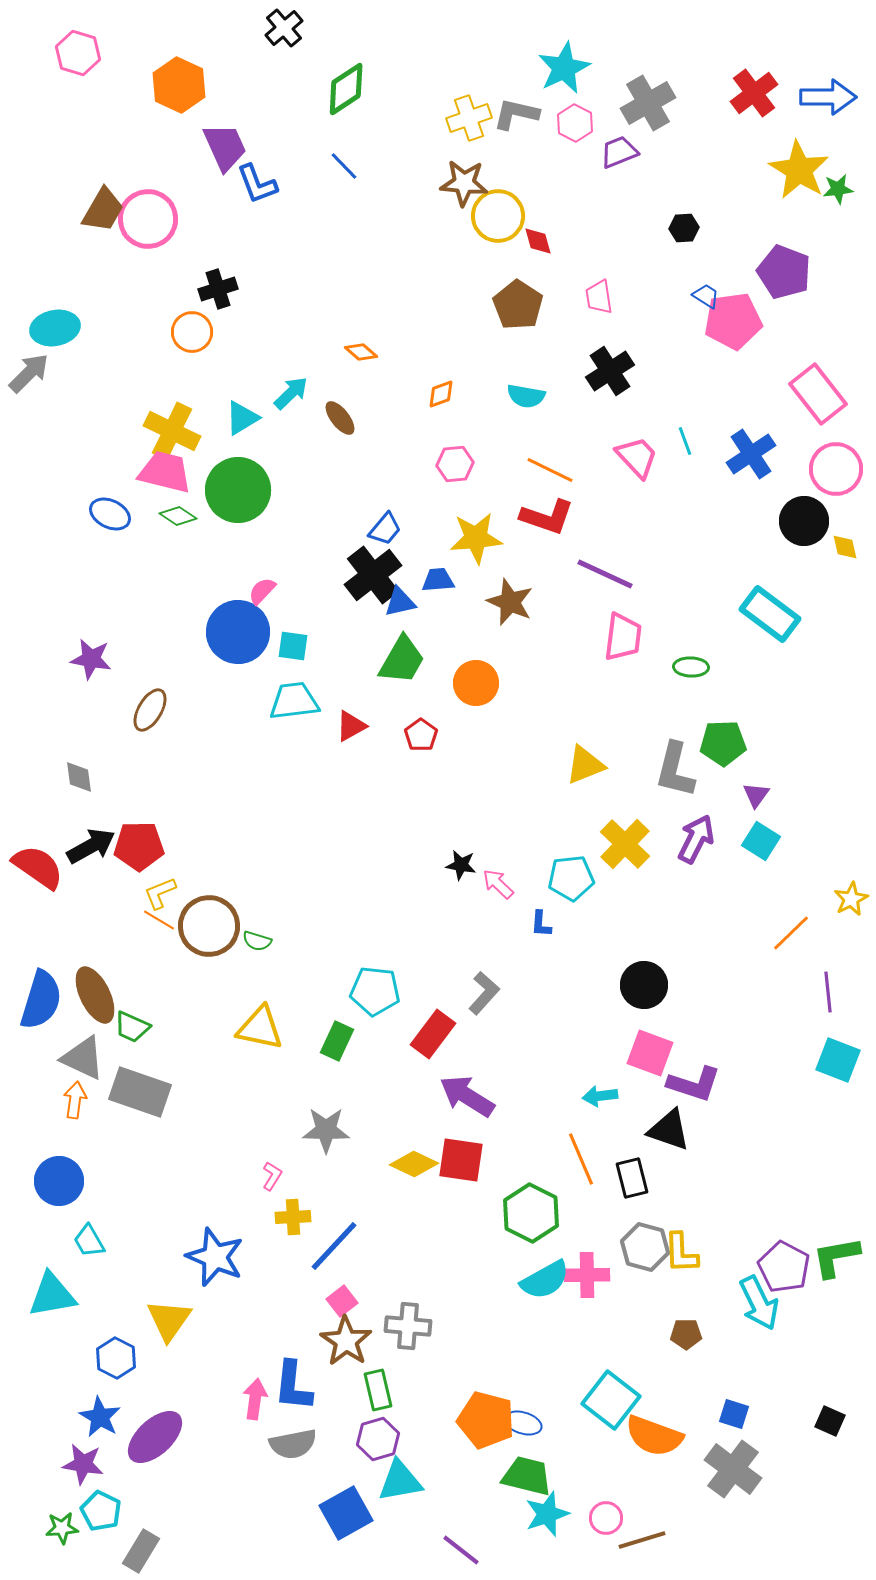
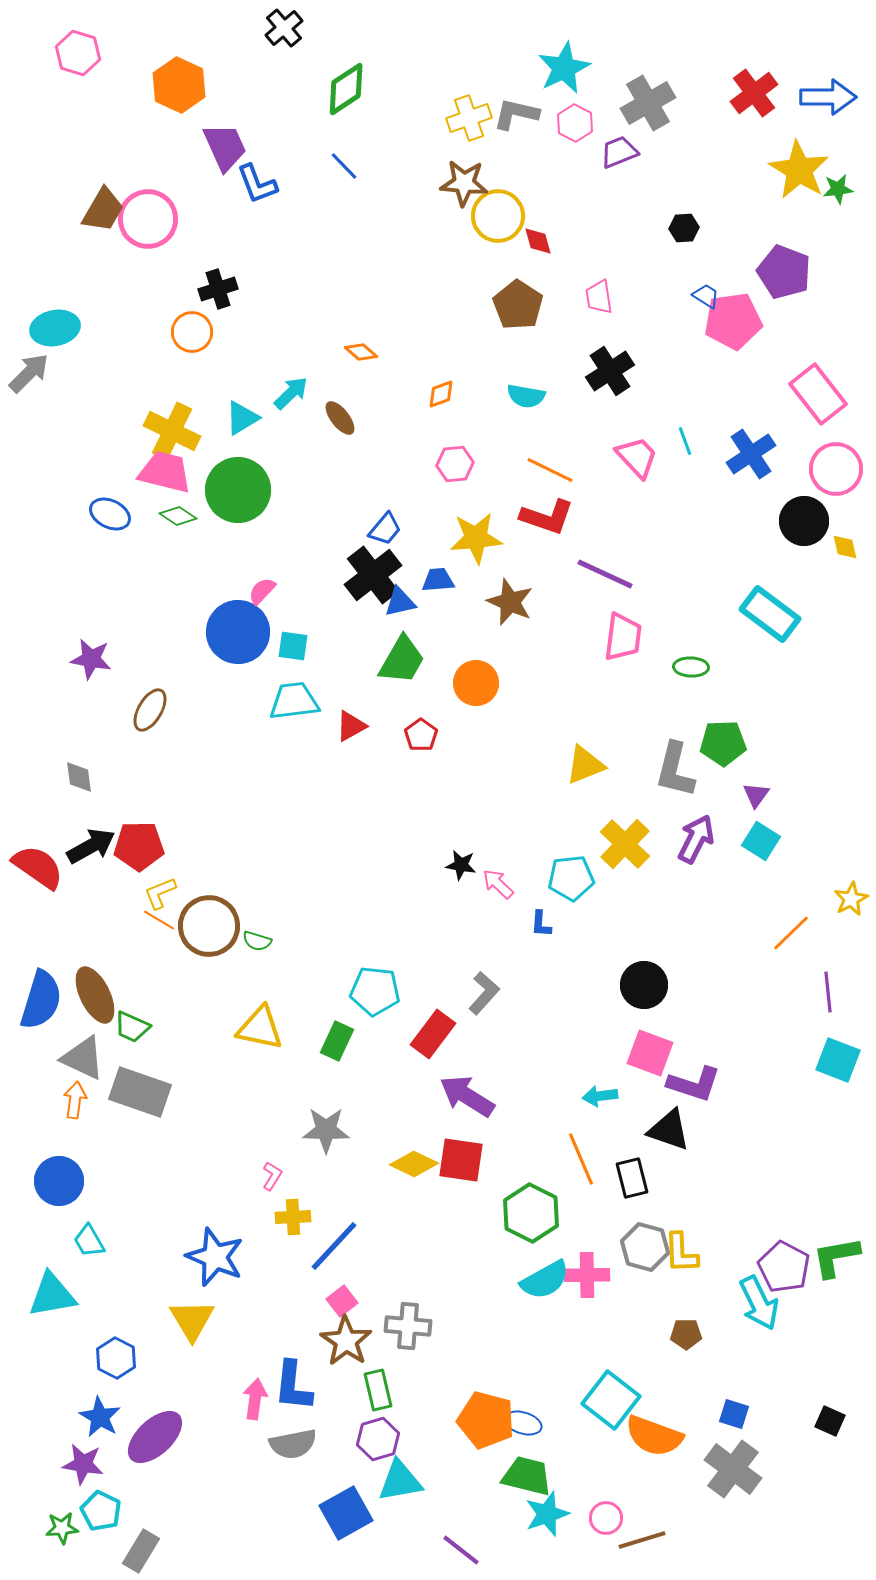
yellow triangle at (169, 1320): moved 23 px right; rotated 6 degrees counterclockwise
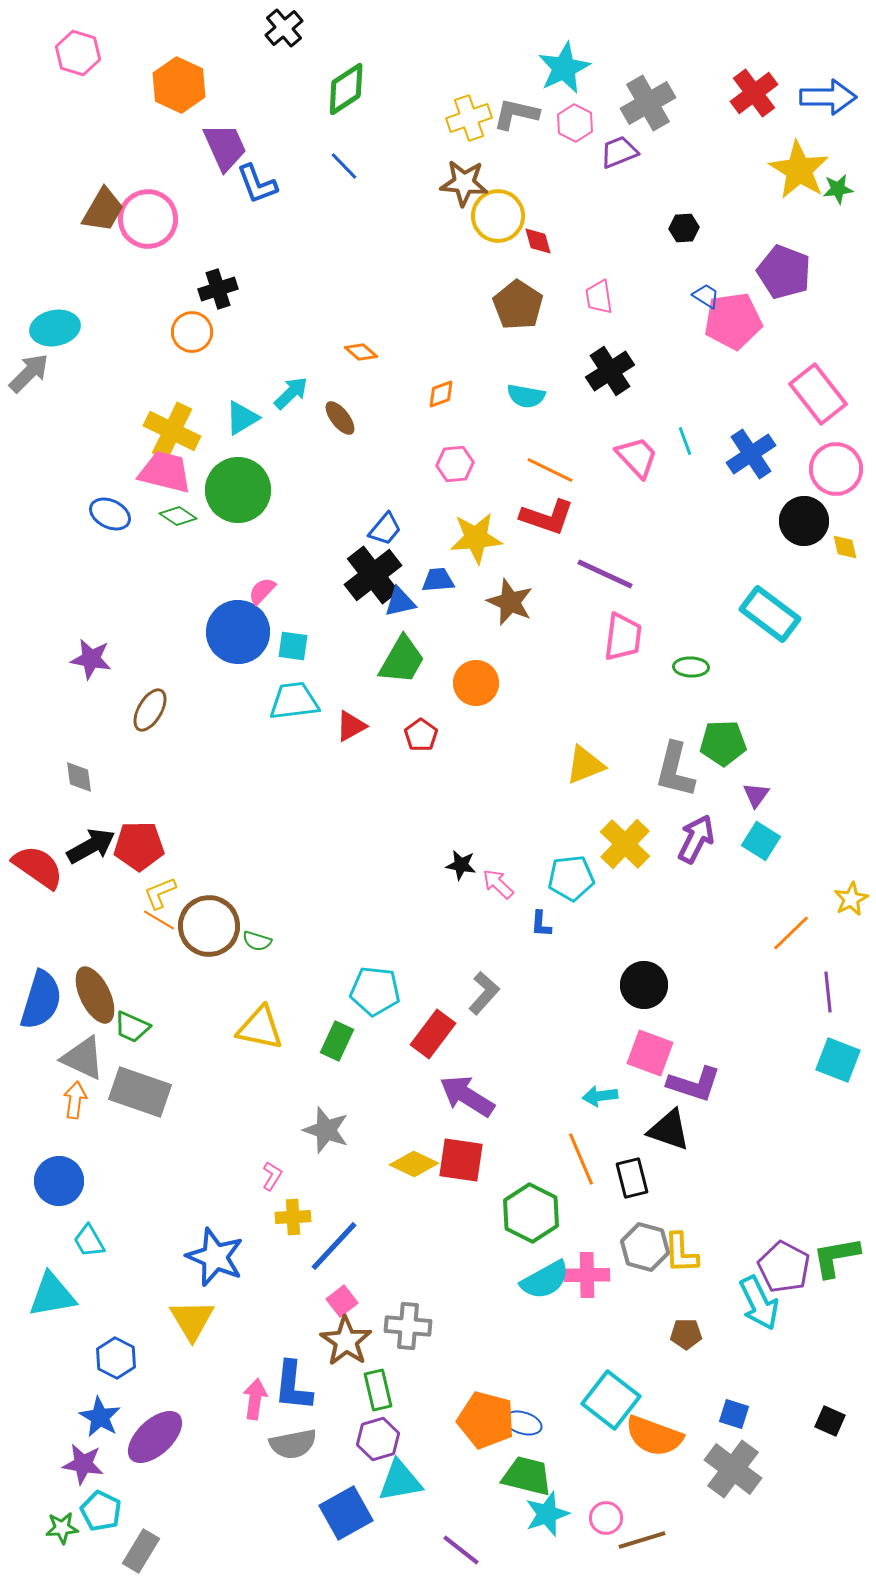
gray star at (326, 1130): rotated 18 degrees clockwise
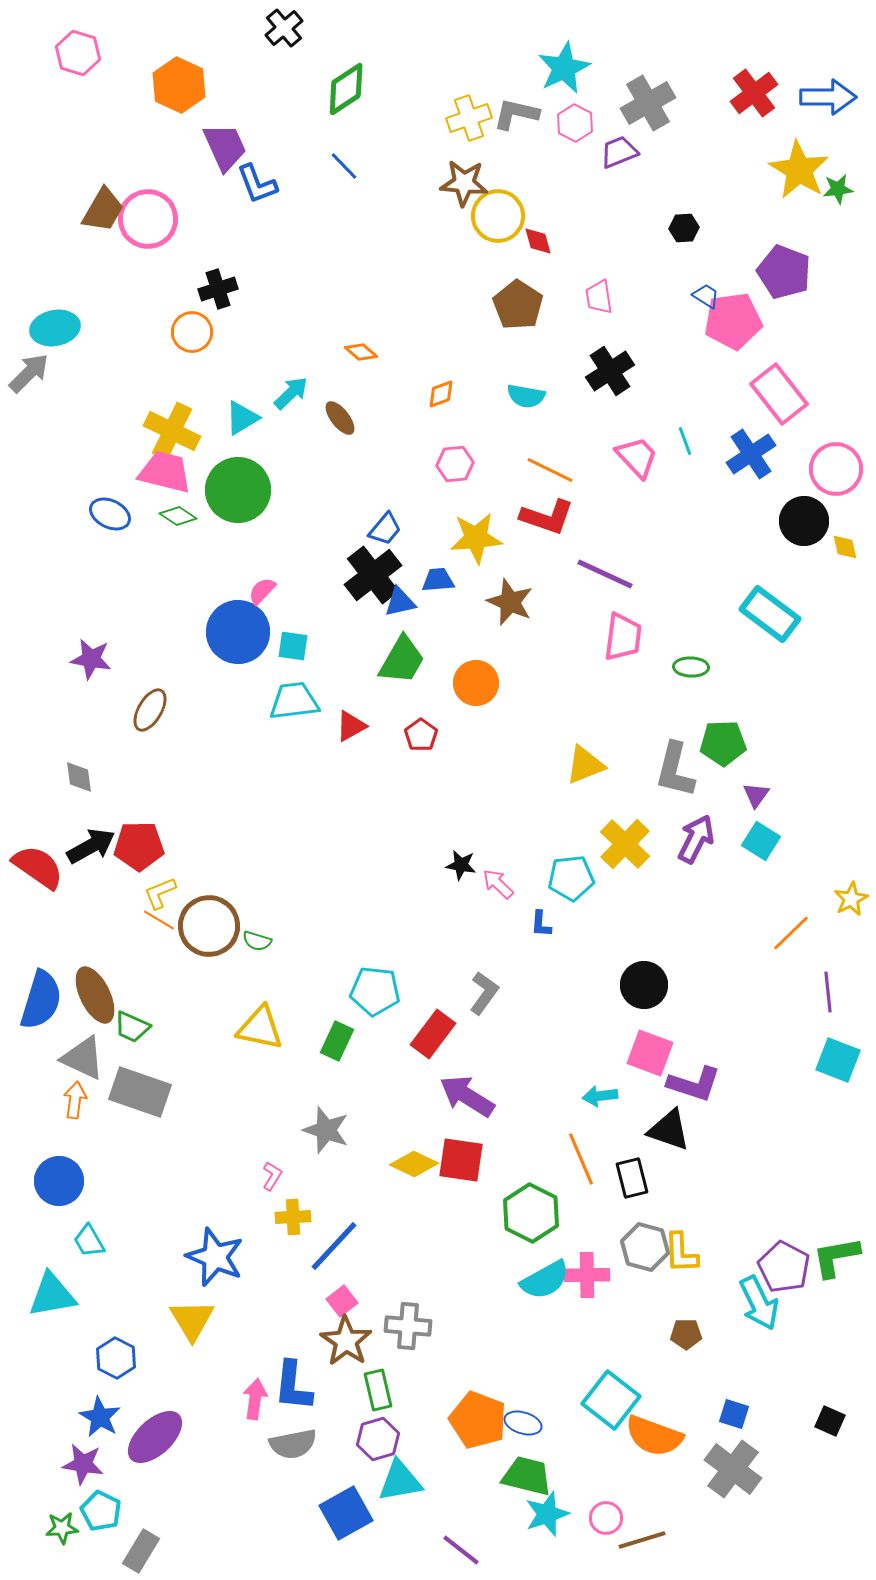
pink rectangle at (818, 394): moved 39 px left
gray L-shape at (484, 993): rotated 6 degrees counterclockwise
orange pentagon at (486, 1420): moved 8 px left; rotated 6 degrees clockwise
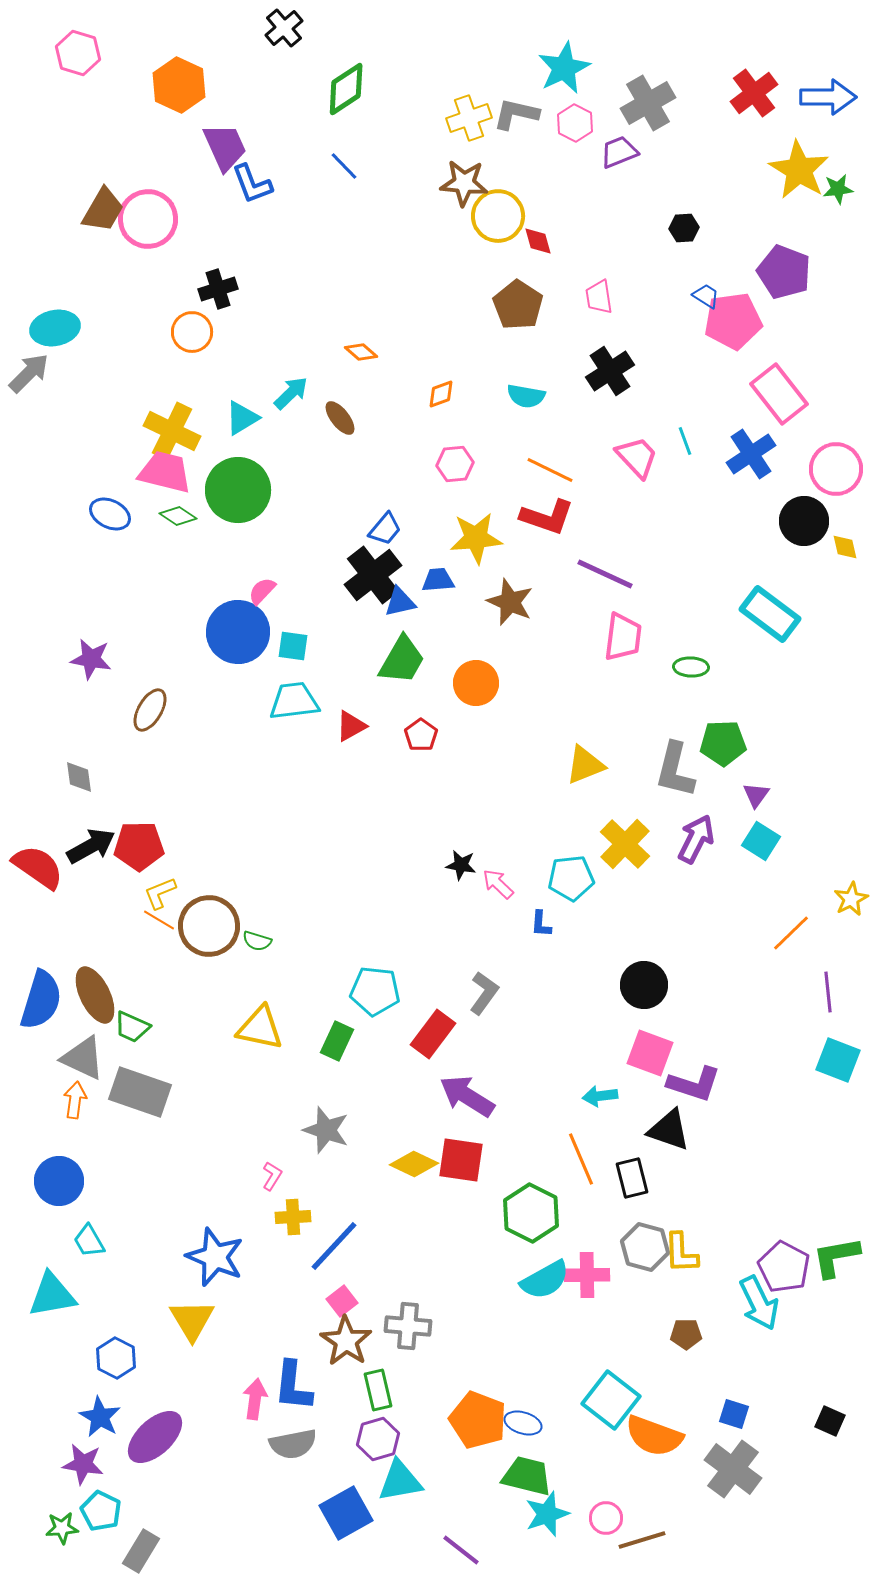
blue L-shape at (257, 184): moved 5 px left
